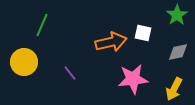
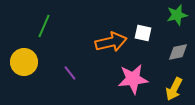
green star: rotated 20 degrees clockwise
green line: moved 2 px right, 1 px down
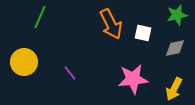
green line: moved 4 px left, 9 px up
orange arrow: moved 18 px up; rotated 76 degrees clockwise
gray diamond: moved 3 px left, 4 px up
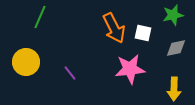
green star: moved 4 px left
orange arrow: moved 3 px right, 4 px down
gray diamond: moved 1 px right
yellow circle: moved 2 px right
pink star: moved 3 px left, 10 px up
yellow arrow: rotated 25 degrees counterclockwise
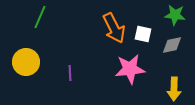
green star: moved 2 px right; rotated 20 degrees clockwise
white square: moved 1 px down
gray diamond: moved 4 px left, 3 px up
purple line: rotated 35 degrees clockwise
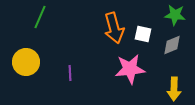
orange arrow: rotated 12 degrees clockwise
gray diamond: rotated 10 degrees counterclockwise
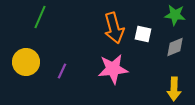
gray diamond: moved 3 px right, 2 px down
pink star: moved 17 px left
purple line: moved 8 px left, 2 px up; rotated 28 degrees clockwise
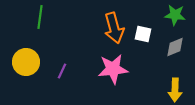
green line: rotated 15 degrees counterclockwise
yellow arrow: moved 1 px right, 1 px down
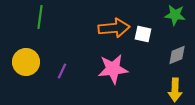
orange arrow: rotated 80 degrees counterclockwise
gray diamond: moved 2 px right, 8 px down
